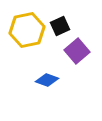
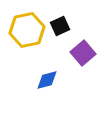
purple square: moved 6 px right, 2 px down
blue diamond: rotated 35 degrees counterclockwise
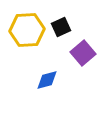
black square: moved 1 px right, 1 px down
yellow hexagon: rotated 8 degrees clockwise
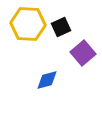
yellow hexagon: moved 1 px right, 6 px up; rotated 8 degrees clockwise
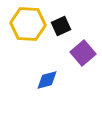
black square: moved 1 px up
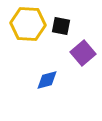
black square: rotated 36 degrees clockwise
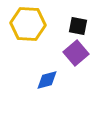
black square: moved 17 px right
purple square: moved 7 px left
